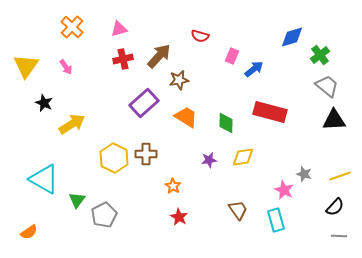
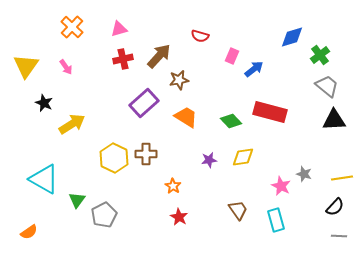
green diamond: moved 5 px right, 2 px up; rotated 45 degrees counterclockwise
yellow line: moved 2 px right, 2 px down; rotated 10 degrees clockwise
pink star: moved 3 px left, 4 px up
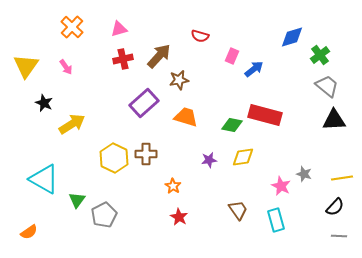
red rectangle: moved 5 px left, 3 px down
orange trapezoid: rotated 15 degrees counterclockwise
green diamond: moved 1 px right, 4 px down; rotated 35 degrees counterclockwise
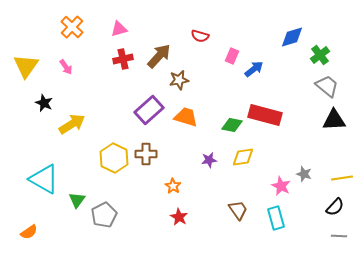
purple rectangle: moved 5 px right, 7 px down
cyan rectangle: moved 2 px up
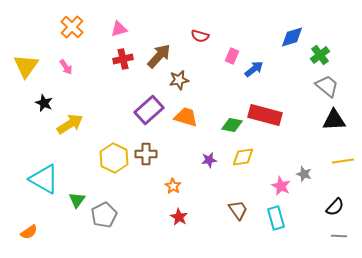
yellow arrow: moved 2 px left
yellow line: moved 1 px right, 17 px up
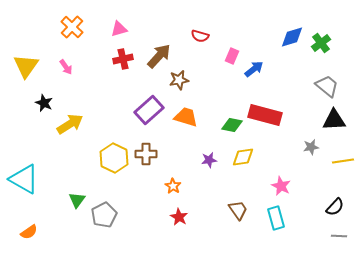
green cross: moved 1 px right, 12 px up
gray star: moved 7 px right, 27 px up; rotated 28 degrees counterclockwise
cyan triangle: moved 20 px left
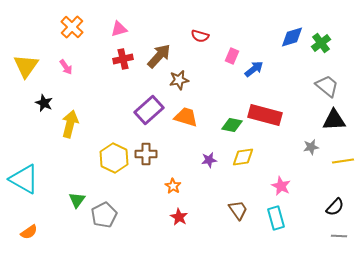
yellow arrow: rotated 44 degrees counterclockwise
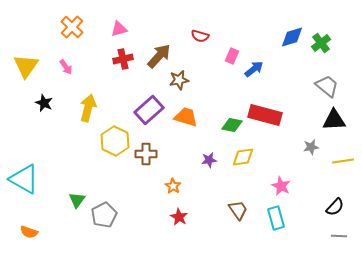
yellow arrow: moved 18 px right, 16 px up
yellow hexagon: moved 1 px right, 17 px up
orange semicircle: rotated 54 degrees clockwise
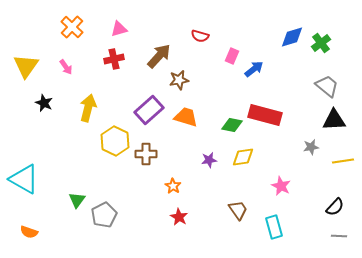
red cross: moved 9 px left
cyan rectangle: moved 2 px left, 9 px down
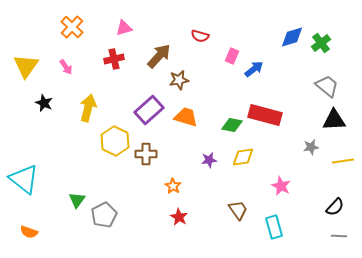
pink triangle: moved 5 px right, 1 px up
cyan triangle: rotated 8 degrees clockwise
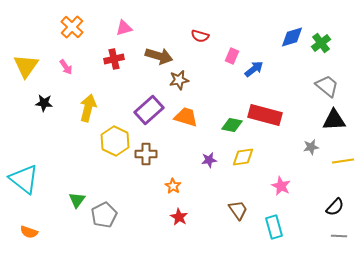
brown arrow: rotated 64 degrees clockwise
black star: rotated 18 degrees counterclockwise
